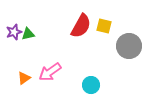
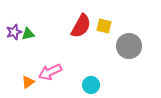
pink arrow: rotated 10 degrees clockwise
orange triangle: moved 4 px right, 4 px down
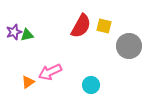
green triangle: moved 1 px left, 1 px down
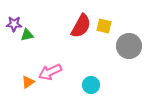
purple star: moved 8 px up; rotated 21 degrees clockwise
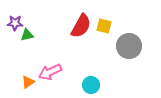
purple star: moved 1 px right, 1 px up
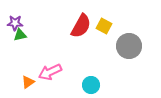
yellow square: rotated 14 degrees clockwise
green triangle: moved 7 px left
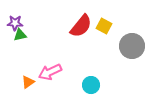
red semicircle: rotated 10 degrees clockwise
gray circle: moved 3 px right
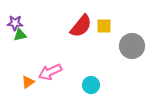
yellow square: rotated 28 degrees counterclockwise
